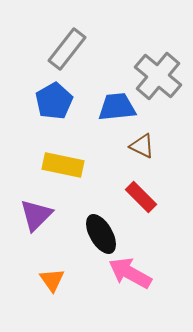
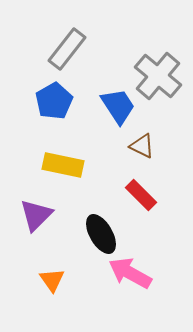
blue trapezoid: moved 1 px right, 1 px up; rotated 63 degrees clockwise
red rectangle: moved 2 px up
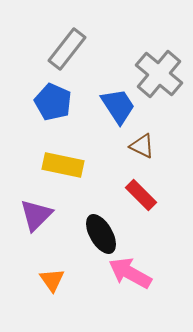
gray cross: moved 1 px right, 2 px up
blue pentagon: moved 1 px left, 1 px down; rotated 18 degrees counterclockwise
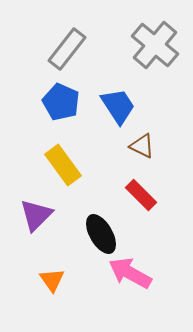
gray cross: moved 4 px left, 29 px up
blue pentagon: moved 8 px right
yellow rectangle: rotated 42 degrees clockwise
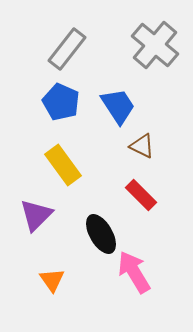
pink arrow: moved 4 px right, 1 px up; rotated 30 degrees clockwise
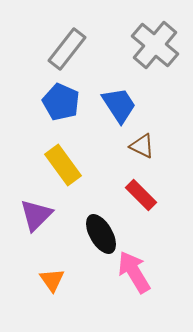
blue trapezoid: moved 1 px right, 1 px up
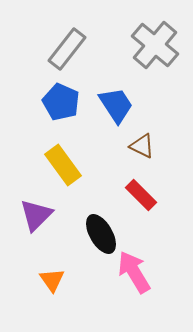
blue trapezoid: moved 3 px left
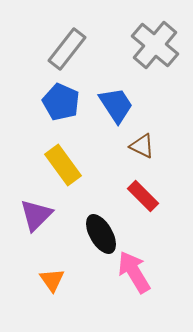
red rectangle: moved 2 px right, 1 px down
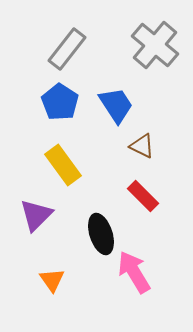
blue pentagon: moved 1 px left; rotated 9 degrees clockwise
black ellipse: rotated 12 degrees clockwise
